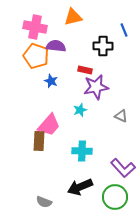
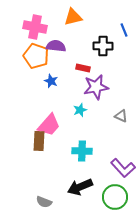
red rectangle: moved 2 px left, 2 px up
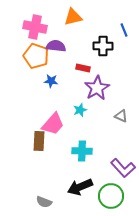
blue star: rotated 16 degrees counterclockwise
purple star: moved 1 px right, 1 px down; rotated 20 degrees counterclockwise
pink trapezoid: moved 4 px right, 1 px up
green circle: moved 4 px left, 1 px up
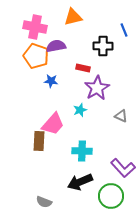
purple semicircle: rotated 18 degrees counterclockwise
black arrow: moved 5 px up
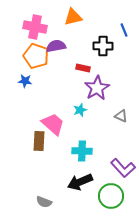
blue star: moved 26 px left
pink trapezoid: rotated 90 degrees counterclockwise
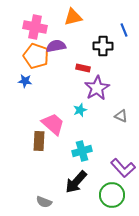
cyan cross: rotated 18 degrees counterclockwise
black arrow: moved 4 px left; rotated 25 degrees counterclockwise
green circle: moved 1 px right, 1 px up
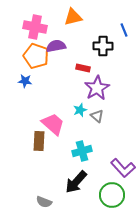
gray triangle: moved 24 px left; rotated 16 degrees clockwise
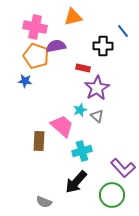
blue line: moved 1 px left, 1 px down; rotated 16 degrees counterclockwise
pink trapezoid: moved 9 px right, 2 px down
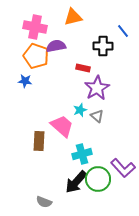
cyan cross: moved 3 px down
green circle: moved 14 px left, 16 px up
